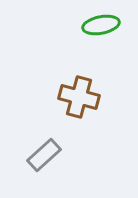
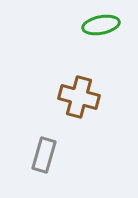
gray rectangle: rotated 32 degrees counterclockwise
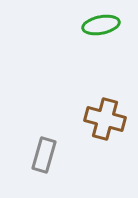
brown cross: moved 26 px right, 22 px down
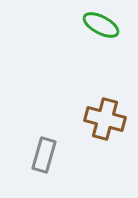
green ellipse: rotated 39 degrees clockwise
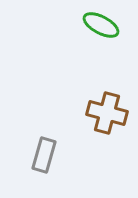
brown cross: moved 2 px right, 6 px up
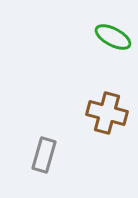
green ellipse: moved 12 px right, 12 px down
